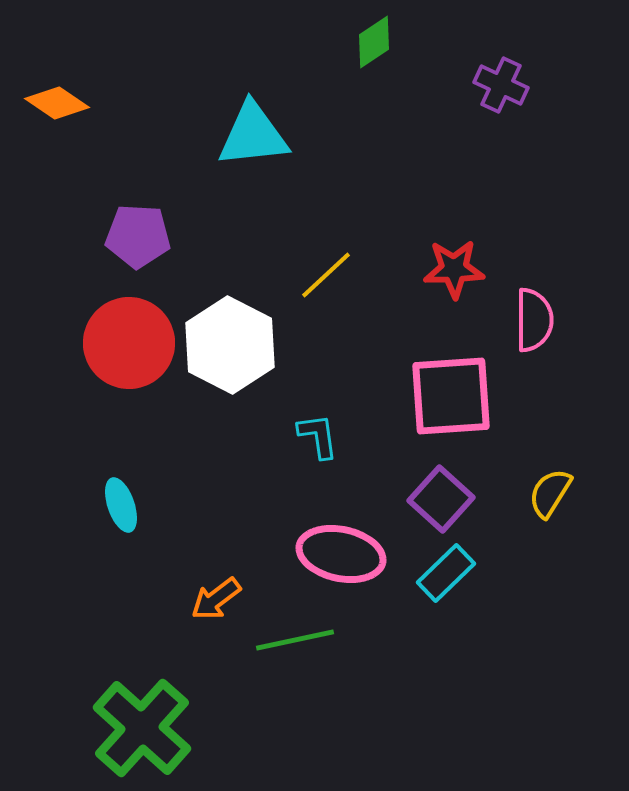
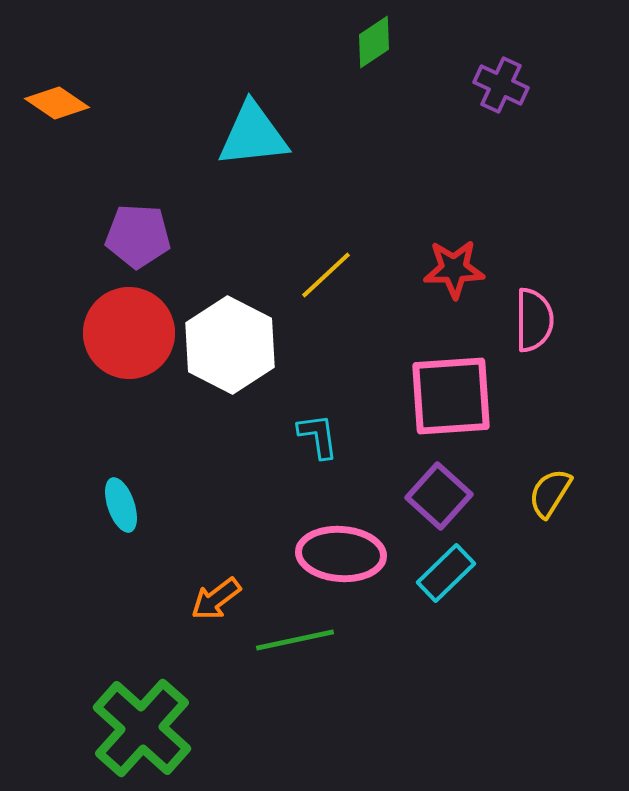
red circle: moved 10 px up
purple square: moved 2 px left, 3 px up
pink ellipse: rotated 8 degrees counterclockwise
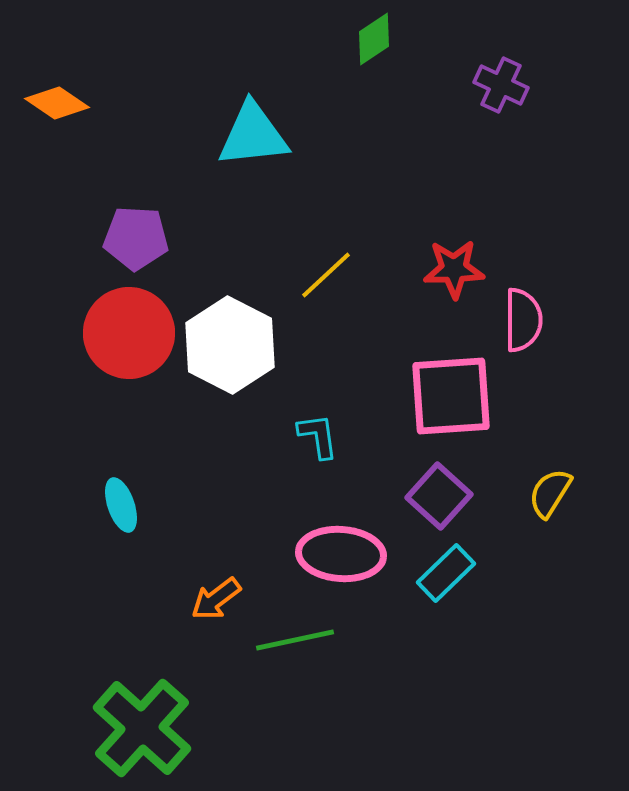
green diamond: moved 3 px up
purple pentagon: moved 2 px left, 2 px down
pink semicircle: moved 11 px left
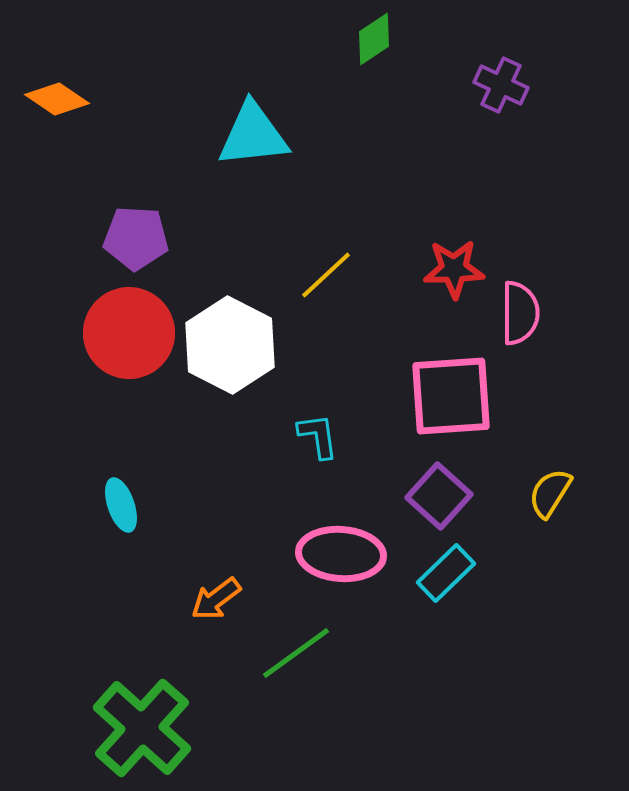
orange diamond: moved 4 px up
pink semicircle: moved 3 px left, 7 px up
green line: moved 1 px right, 13 px down; rotated 24 degrees counterclockwise
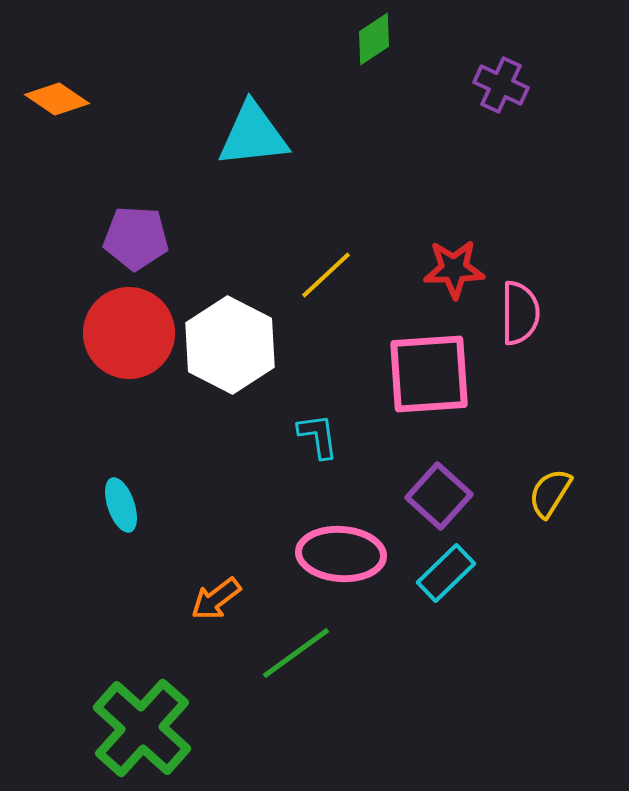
pink square: moved 22 px left, 22 px up
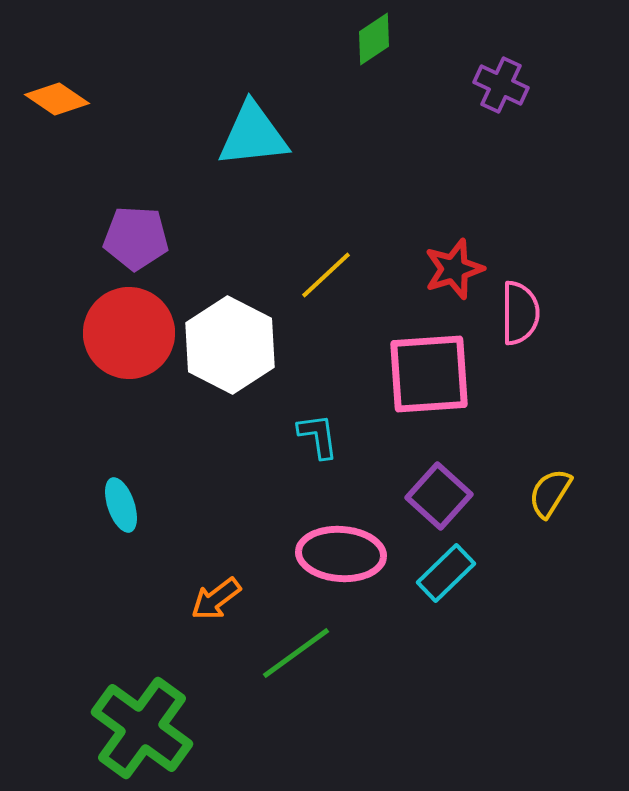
red star: rotated 16 degrees counterclockwise
green cross: rotated 6 degrees counterclockwise
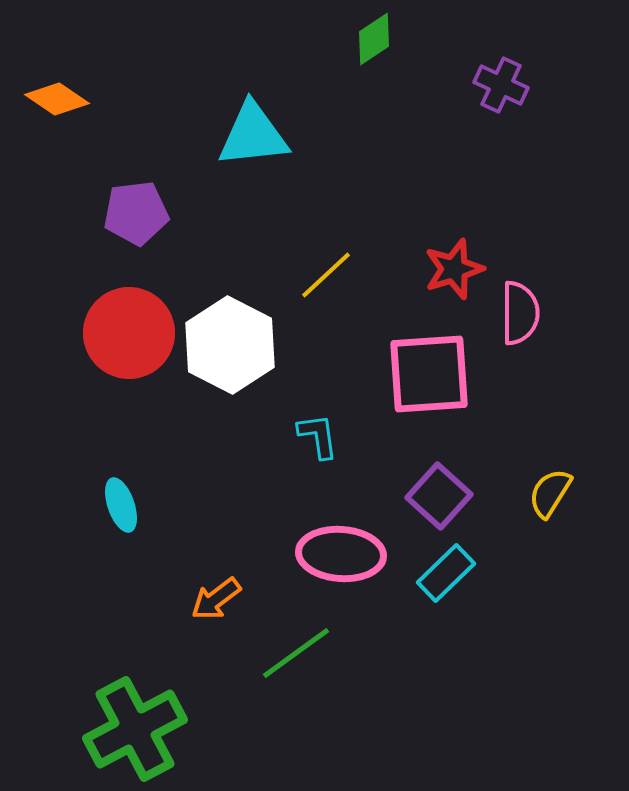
purple pentagon: moved 25 px up; rotated 10 degrees counterclockwise
green cross: moved 7 px left, 1 px down; rotated 26 degrees clockwise
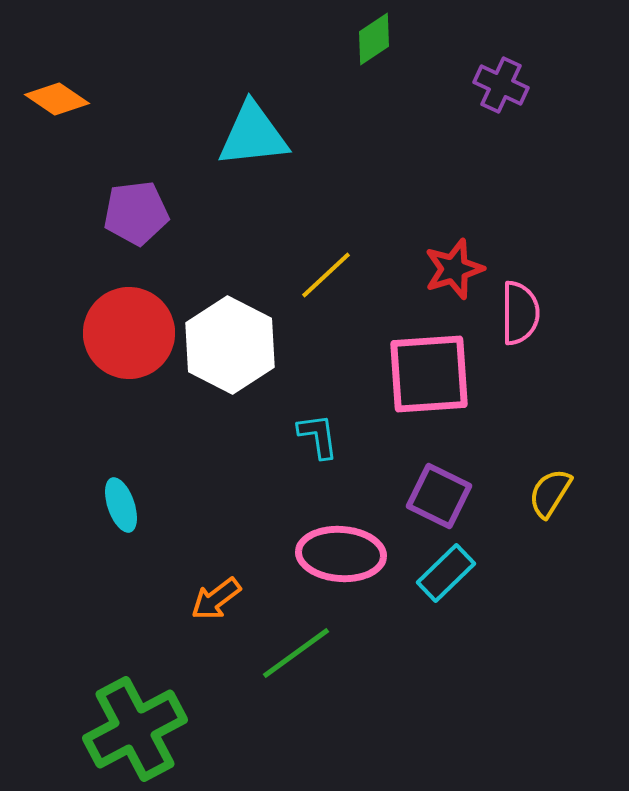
purple square: rotated 16 degrees counterclockwise
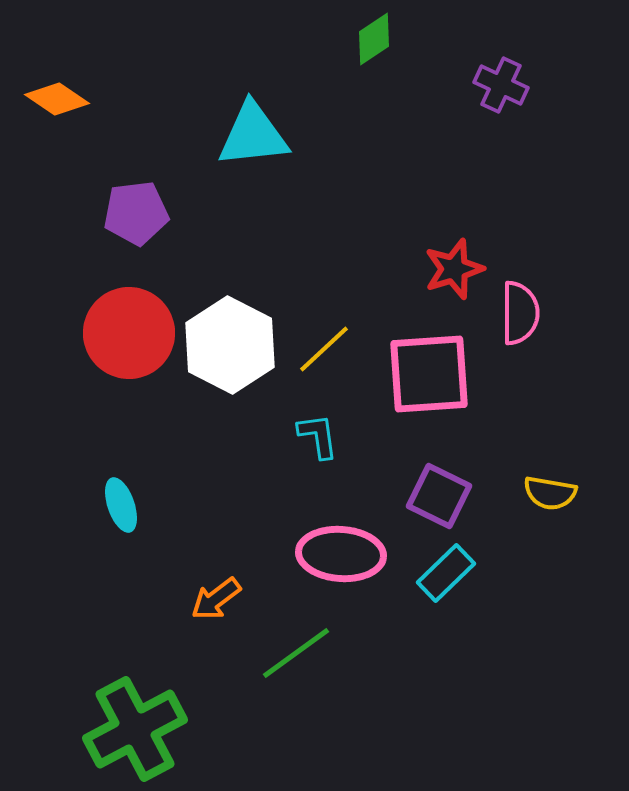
yellow line: moved 2 px left, 74 px down
yellow semicircle: rotated 112 degrees counterclockwise
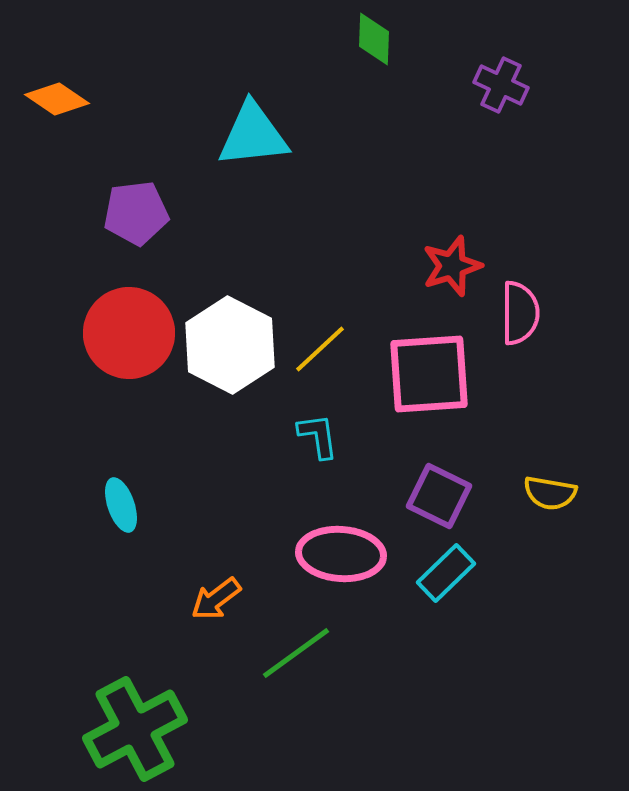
green diamond: rotated 54 degrees counterclockwise
red star: moved 2 px left, 3 px up
yellow line: moved 4 px left
